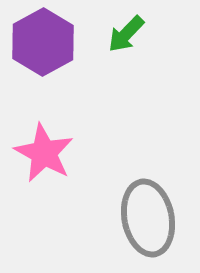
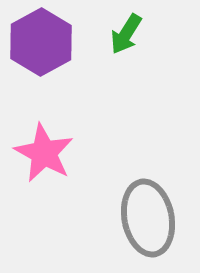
green arrow: rotated 12 degrees counterclockwise
purple hexagon: moved 2 px left
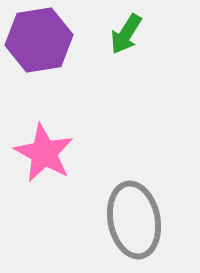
purple hexagon: moved 2 px left, 2 px up; rotated 20 degrees clockwise
gray ellipse: moved 14 px left, 2 px down
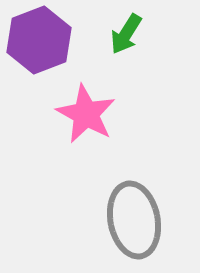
purple hexagon: rotated 12 degrees counterclockwise
pink star: moved 42 px right, 39 px up
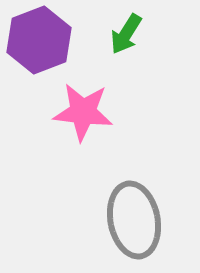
pink star: moved 3 px left, 2 px up; rotated 22 degrees counterclockwise
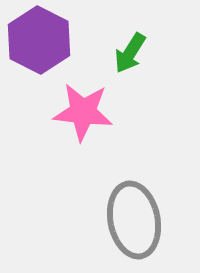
green arrow: moved 4 px right, 19 px down
purple hexagon: rotated 12 degrees counterclockwise
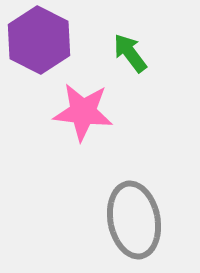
green arrow: rotated 111 degrees clockwise
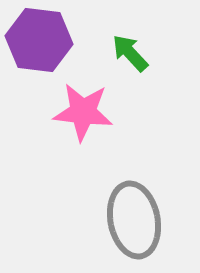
purple hexagon: rotated 20 degrees counterclockwise
green arrow: rotated 6 degrees counterclockwise
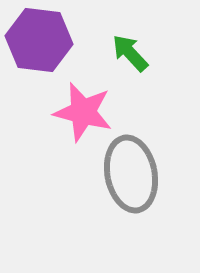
pink star: rotated 8 degrees clockwise
gray ellipse: moved 3 px left, 46 px up
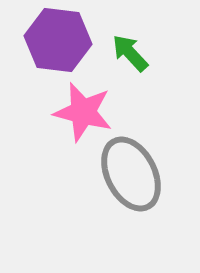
purple hexagon: moved 19 px right
gray ellipse: rotated 16 degrees counterclockwise
